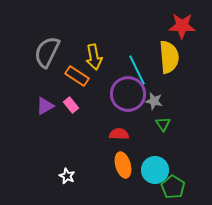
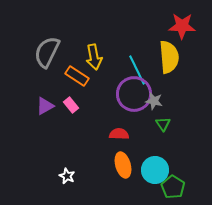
purple circle: moved 6 px right
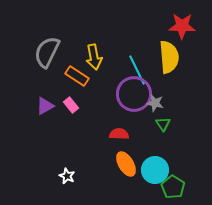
gray star: moved 1 px right, 2 px down
orange ellipse: moved 3 px right, 1 px up; rotated 15 degrees counterclockwise
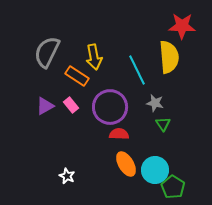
purple circle: moved 24 px left, 13 px down
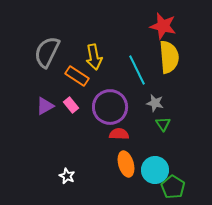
red star: moved 19 px left; rotated 12 degrees clockwise
orange ellipse: rotated 15 degrees clockwise
